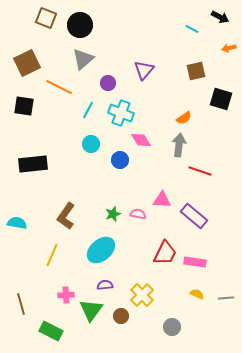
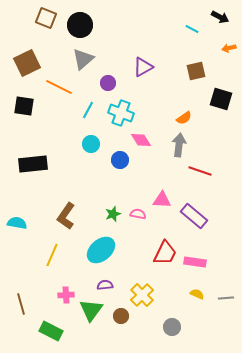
purple triangle at (144, 70): moved 1 px left, 3 px up; rotated 20 degrees clockwise
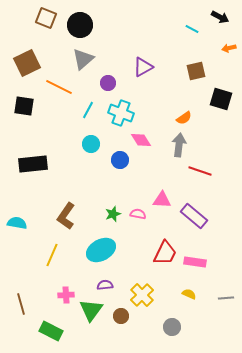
cyan ellipse at (101, 250): rotated 12 degrees clockwise
yellow semicircle at (197, 294): moved 8 px left
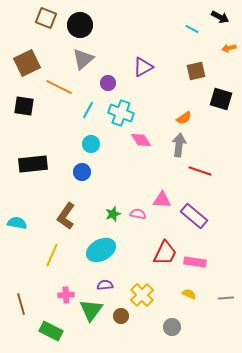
blue circle at (120, 160): moved 38 px left, 12 px down
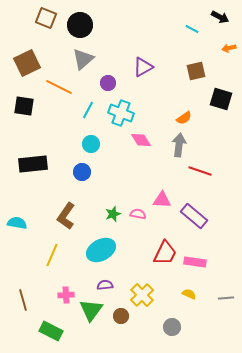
brown line at (21, 304): moved 2 px right, 4 px up
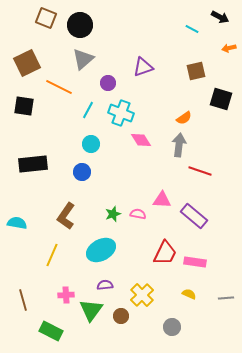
purple triangle at (143, 67): rotated 10 degrees clockwise
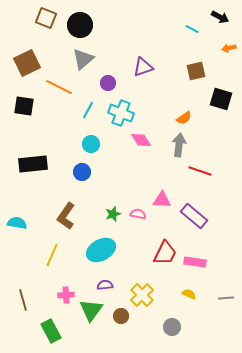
green rectangle at (51, 331): rotated 35 degrees clockwise
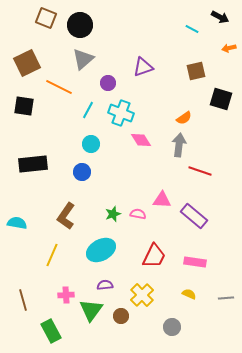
red trapezoid at (165, 253): moved 11 px left, 3 px down
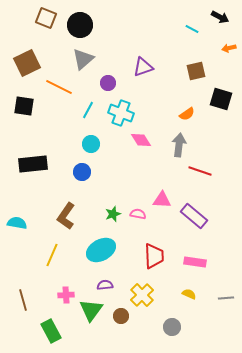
orange semicircle at (184, 118): moved 3 px right, 4 px up
red trapezoid at (154, 256): rotated 28 degrees counterclockwise
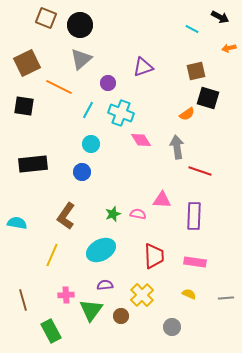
gray triangle at (83, 59): moved 2 px left
black square at (221, 99): moved 13 px left, 1 px up
gray arrow at (179, 145): moved 2 px left, 2 px down; rotated 15 degrees counterclockwise
purple rectangle at (194, 216): rotated 52 degrees clockwise
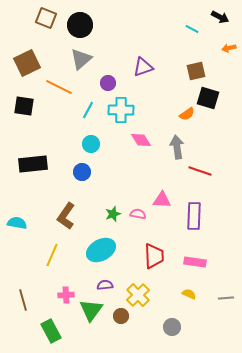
cyan cross at (121, 113): moved 3 px up; rotated 20 degrees counterclockwise
yellow cross at (142, 295): moved 4 px left
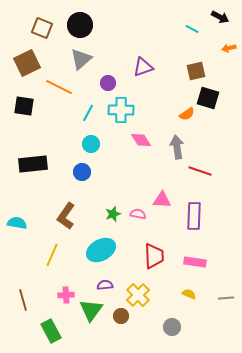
brown square at (46, 18): moved 4 px left, 10 px down
cyan line at (88, 110): moved 3 px down
